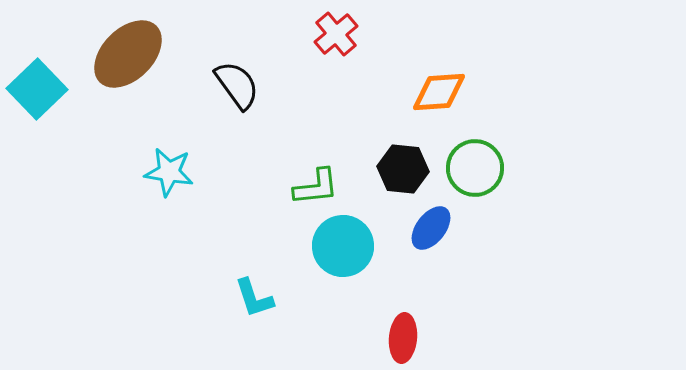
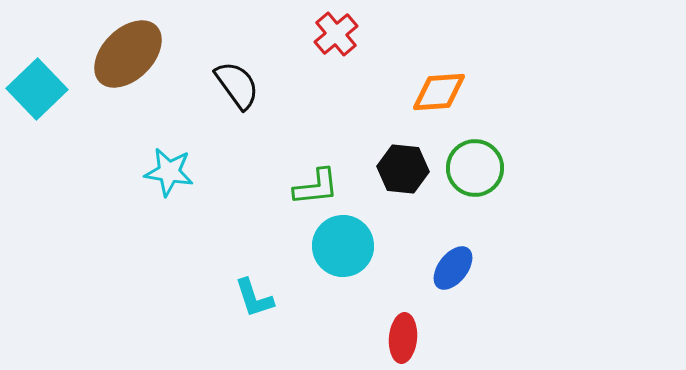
blue ellipse: moved 22 px right, 40 px down
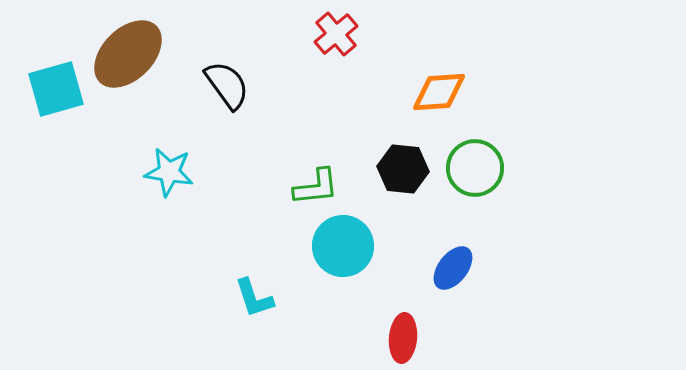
black semicircle: moved 10 px left
cyan square: moved 19 px right; rotated 28 degrees clockwise
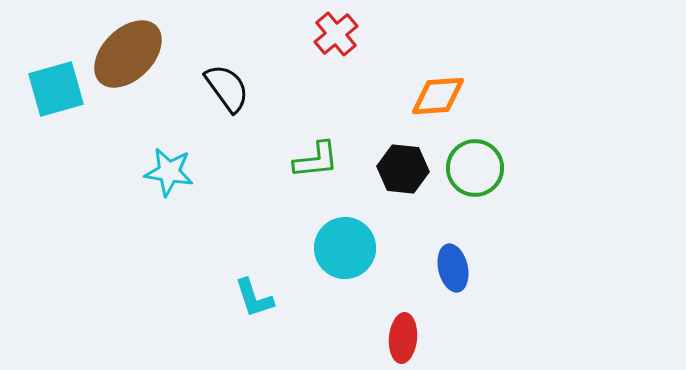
black semicircle: moved 3 px down
orange diamond: moved 1 px left, 4 px down
green L-shape: moved 27 px up
cyan circle: moved 2 px right, 2 px down
blue ellipse: rotated 51 degrees counterclockwise
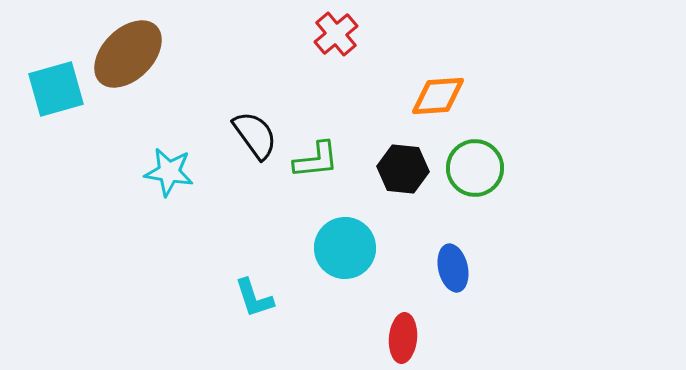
black semicircle: moved 28 px right, 47 px down
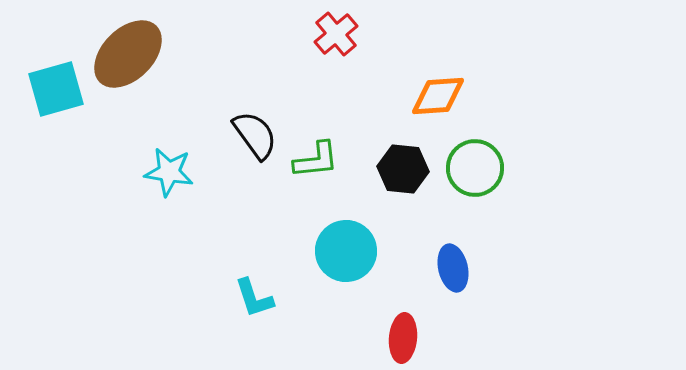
cyan circle: moved 1 px right, 3 px down
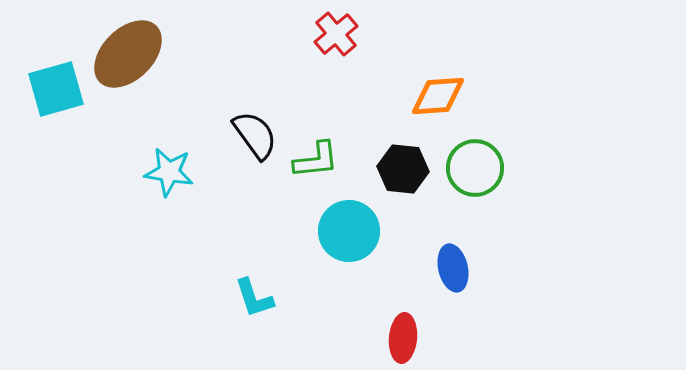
cyan circle: moved 3 px right, 20 px up
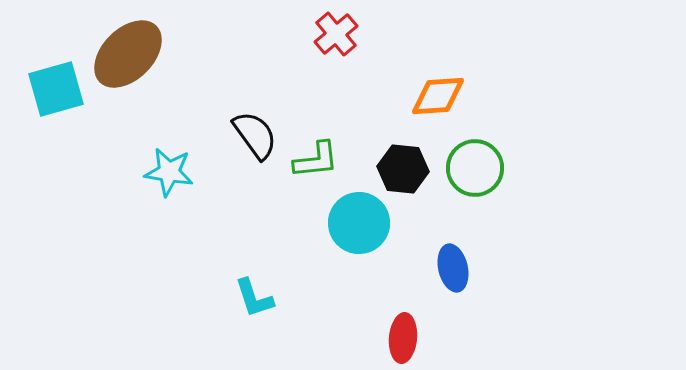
cyan circle: moved 10 px right, 8 px up
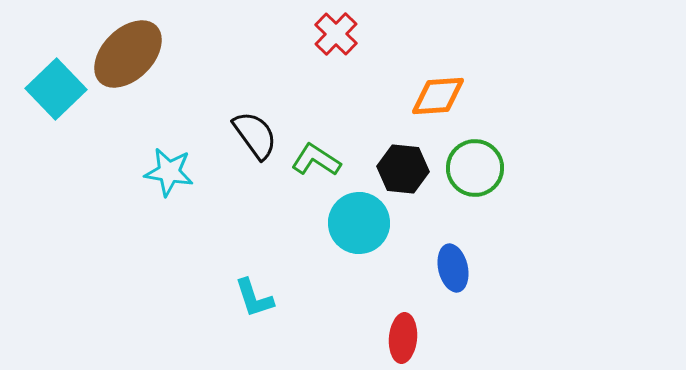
red cross: rotated 6 degrees counterclockwise
cyan square: rotated 28 degrees counterclockwise
green L-shape: rotated 141 degrees counterclockwise
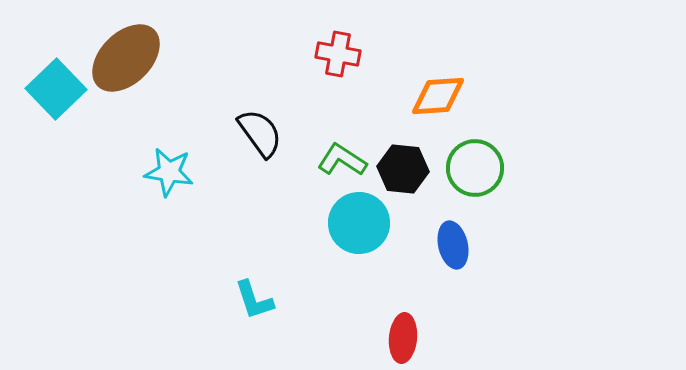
red cross: moved 2 px right, 20 px down; rotated 33 degrees counterclockwise
brown ellipse: moved 2 px left, 4 px down
black semicircle: moved 5 px right, 2 px up
green L-shape: moved 26 px right
blue ellipse: moved 23 px up
cyan L-shape: moved 2 px down
